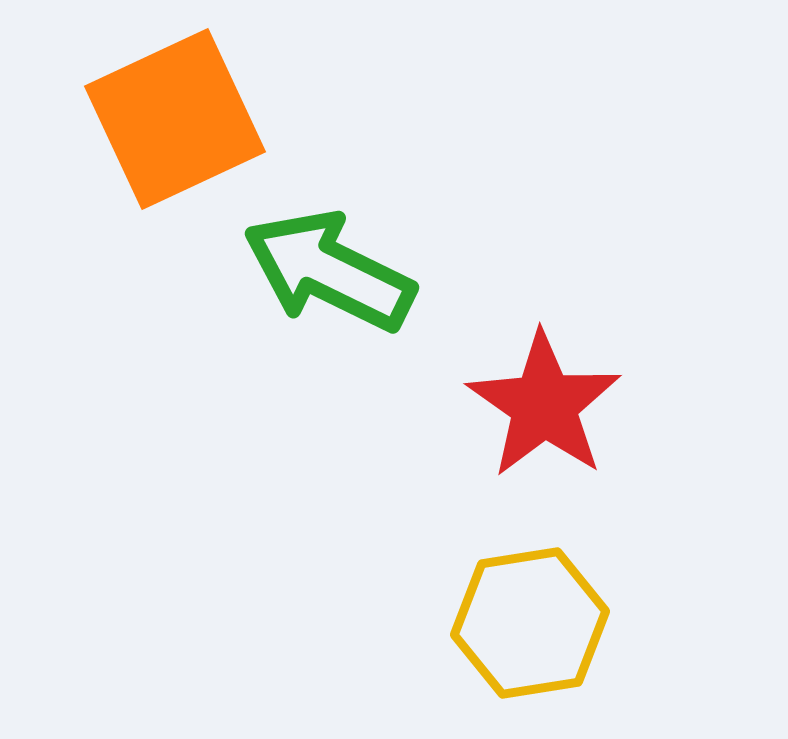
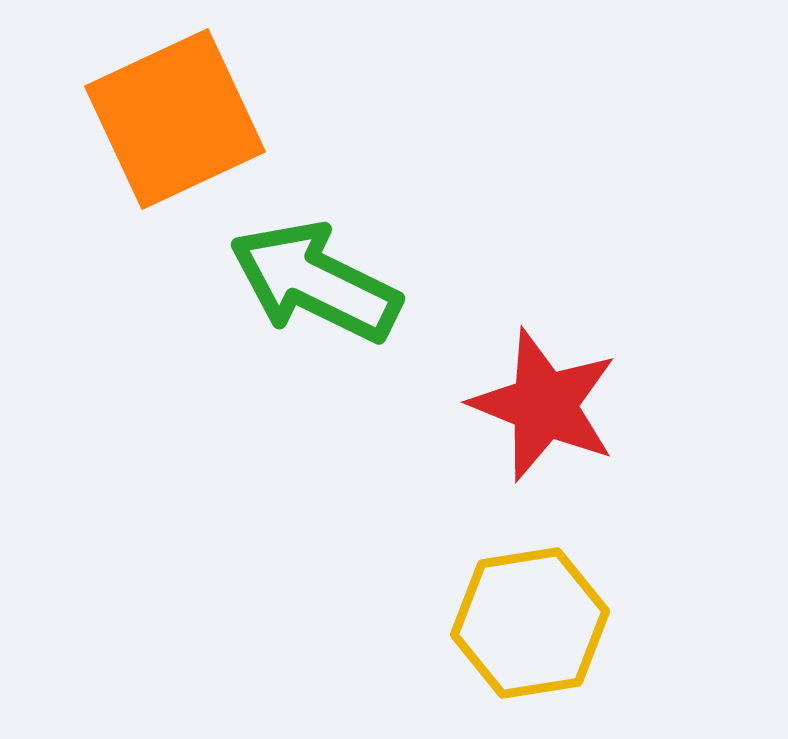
green arrow: moved 14 px left, 11 px down
red star: rotated 13 degrees counterclockwise
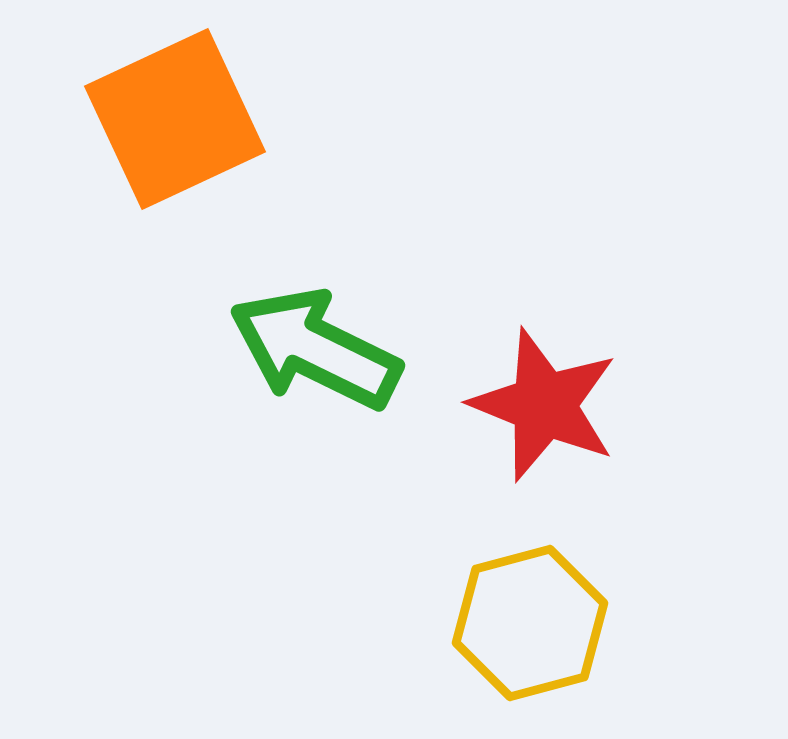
green arrow: moved 67 px down
yellow hexagon: rotated 6 degrees counterclockwise
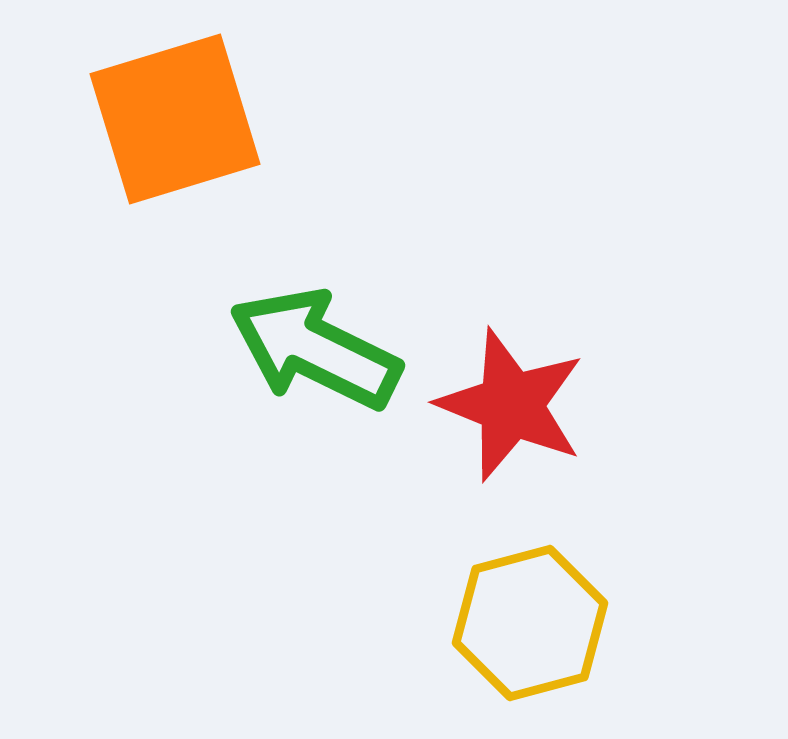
orange square: rotated 8 degrees clockwise
red star: moved 33 px left
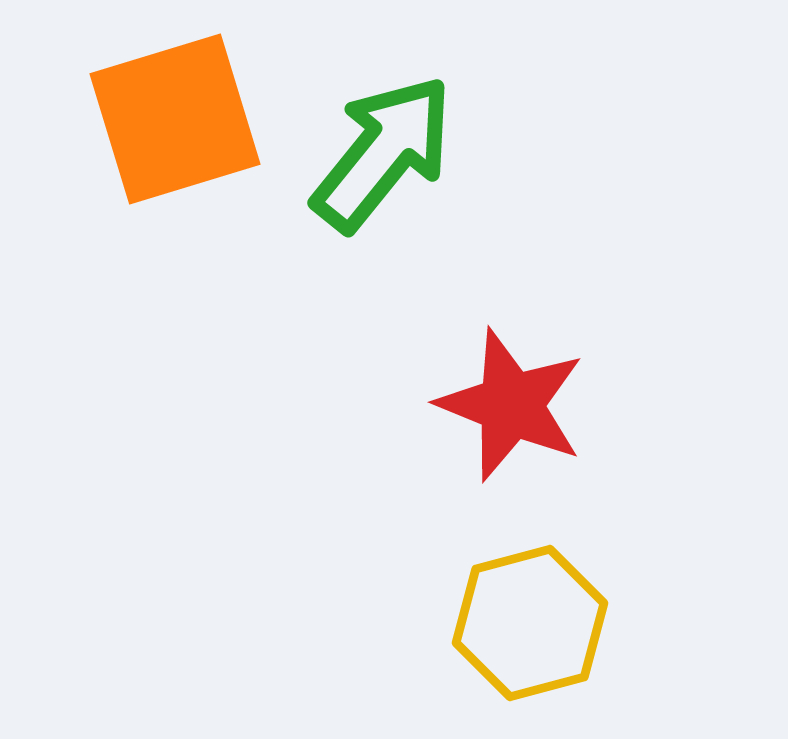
green arrow: moved 68 px right, 196 px up; rotated 103 degrees clockwise
